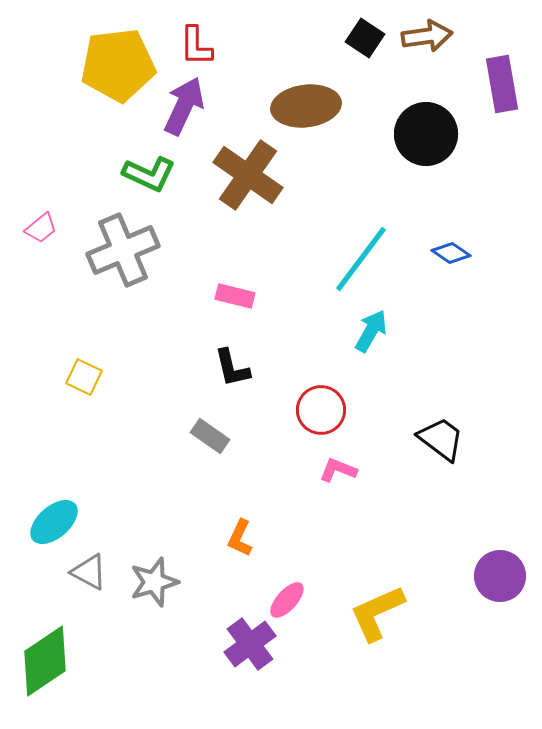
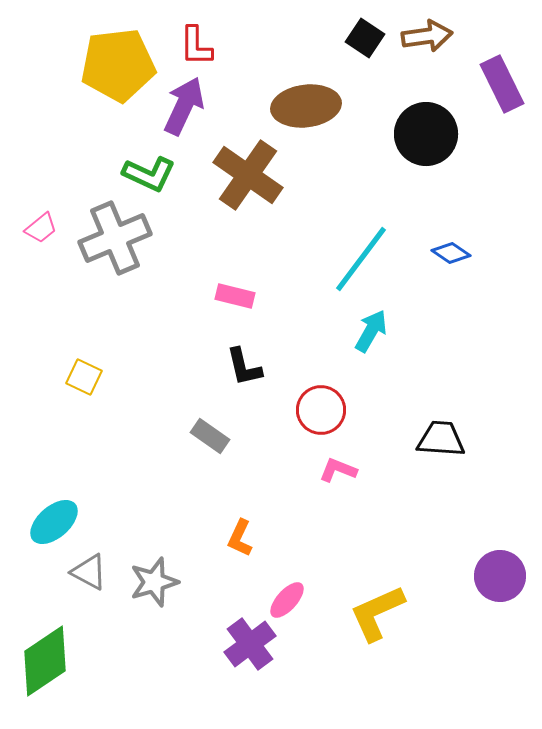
purple rectangle: rotated 16 degrees counterclockwise
gray cross: moved 8 px left, 12 px up
black L-shape: moved 12 px right, 1 px up
black trapezoid: rotated 33 degrees counterclockwise
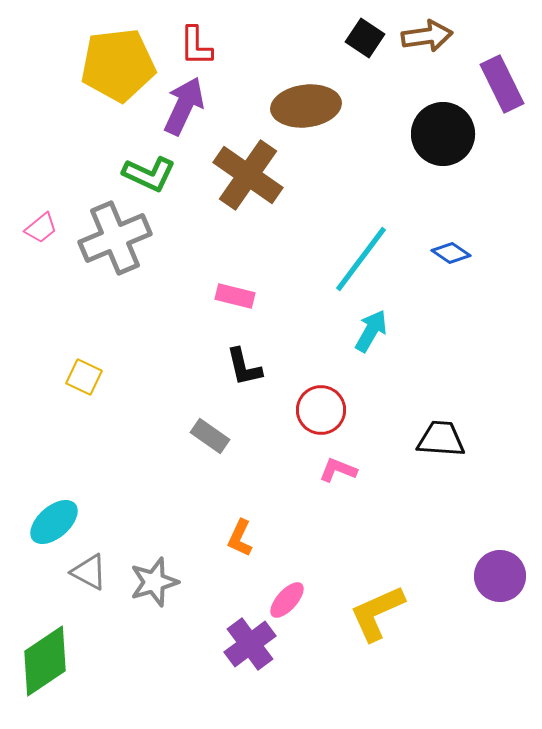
black circle: moved 17 px right
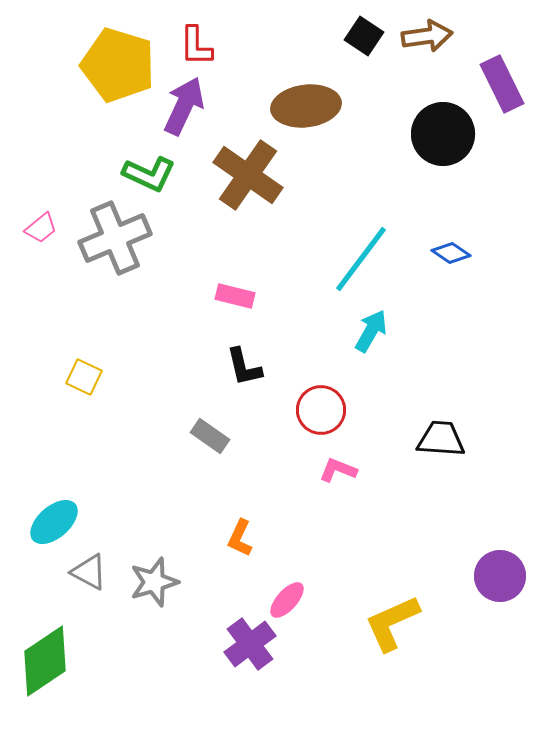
black square: moved 1 px left, 2 px up
yellow pentagon: rotated 24 degrees clockwise
yellow L-shape: moved 15 px right, 10 px down
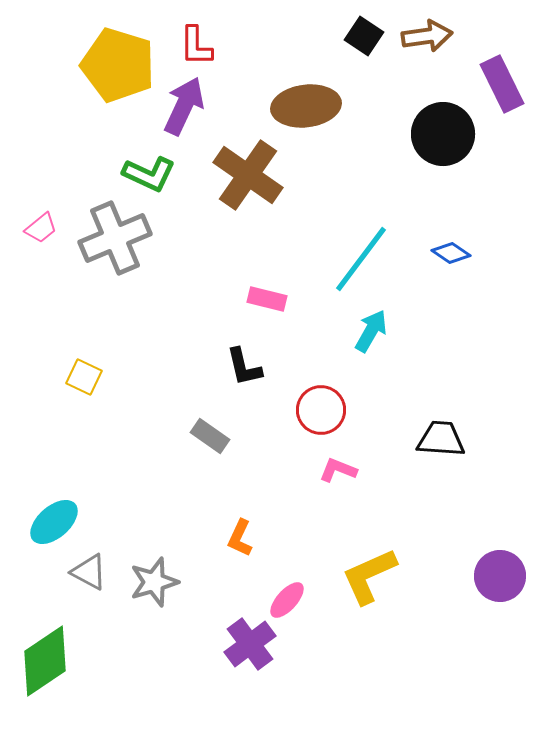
pink rectangle: moved 32 px right, 3 px down
yellow L-shape: moved 23 px left, 47 px up
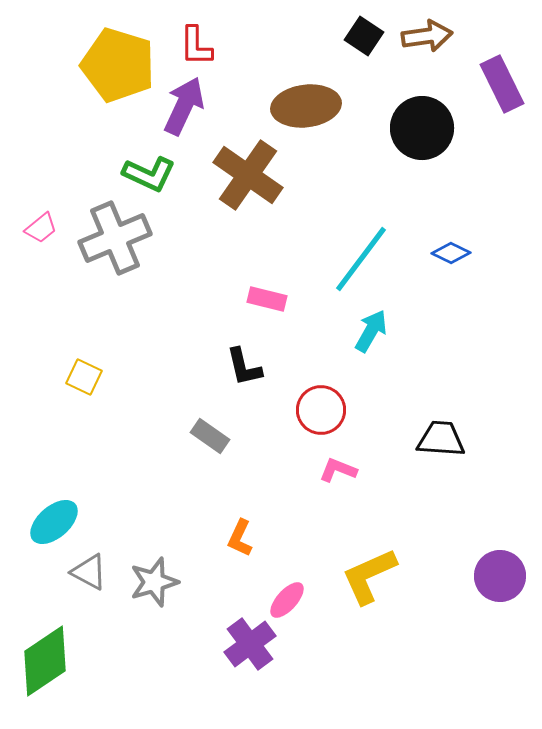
black circle: moved 21 px left, 6 px up
blue diamond: rotated 9 degrees counterclockwise
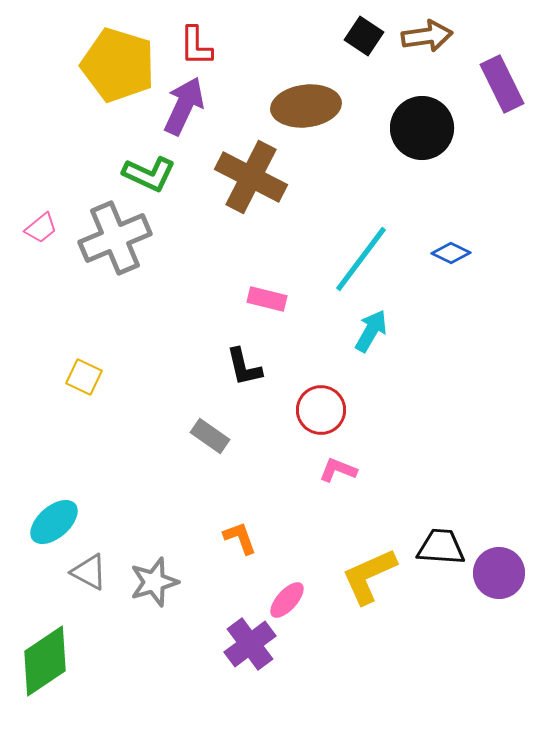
brown cross: moved 3 px right, 2 px down; rotated 8 degrees counterclockwise
black trapezoid: moved 108 px down
orange L-shape: rotated 135 degrees clockwise
purple circle: moved 1 px left, 3 px up
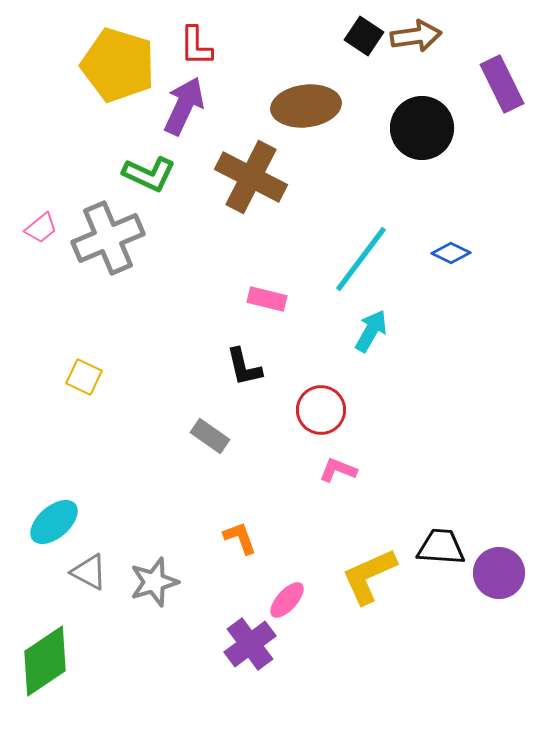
brown arrow: moved 11 px left
gray cross: moved 7 px left
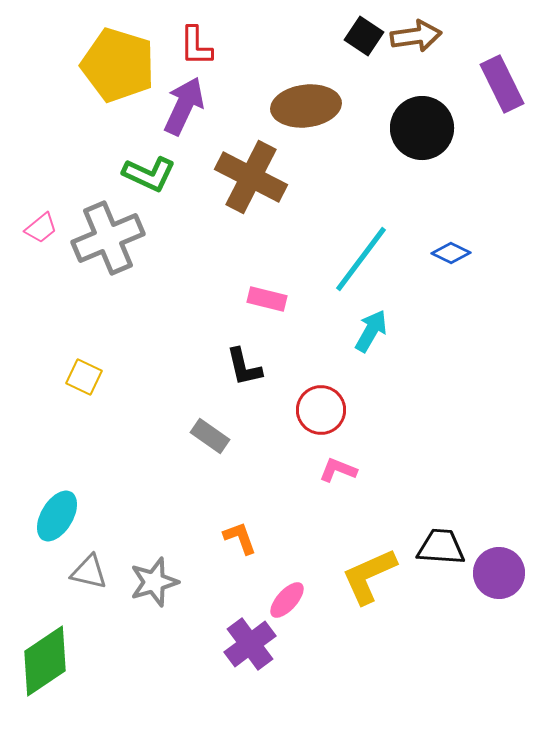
cyan ellipse: moved 3 px right, 6 px up; rotated 18 degrees counterclockwise
gray triangle: rotated 15 degrees counterclockwise
